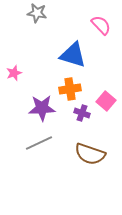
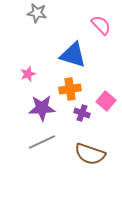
pink star: moved 14 px right, 1 px down
gray line: moved 3 px right, 1 px up
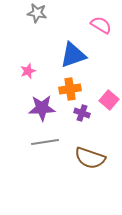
pink semicircle: rotated 15 degrees counterclockwise
blue triangle: rotated 36 degrees counterclockwise
pink star: moved 3 px up
pink square: moved 3 px right, 1 px up
gray line: moved 3 px right; rotated 16 degrees clockwise
brown semicircle: moved 4 px down
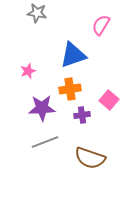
pink semicircle: rotated 90 degrees counterclockwise
purple cross: moved 2 px down; rotated 28 degrees counterclockwise
gray line: rotated 12 degrees counterclockwise
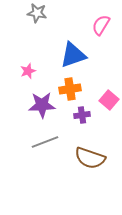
purple star: moved 3 px up
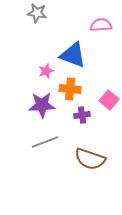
pink semicircle: rotated 55 degrees clockwise
blue triangle: rotated 40 degrees clockwise
pink star: moved 18 px right
orange cross: rotated 15 degrees clockwise
brown semicircle: moved 1 px down
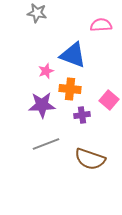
gray line: moved 1 px right, 2 px down
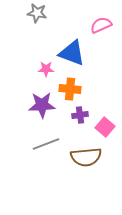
pink semicircle: rotated 20 degrees counterclockwise
blue triangle: moved 1 px left, 2 px up
pink star: moved 2 px up; rotated 21 degrees clockwise
pink square: moved 4 px left, 27 px down
purple cross: moved 2 px left
brown semicircle: moved 4 px left, 2 px up; rotated 24 degrees counterclockwise
